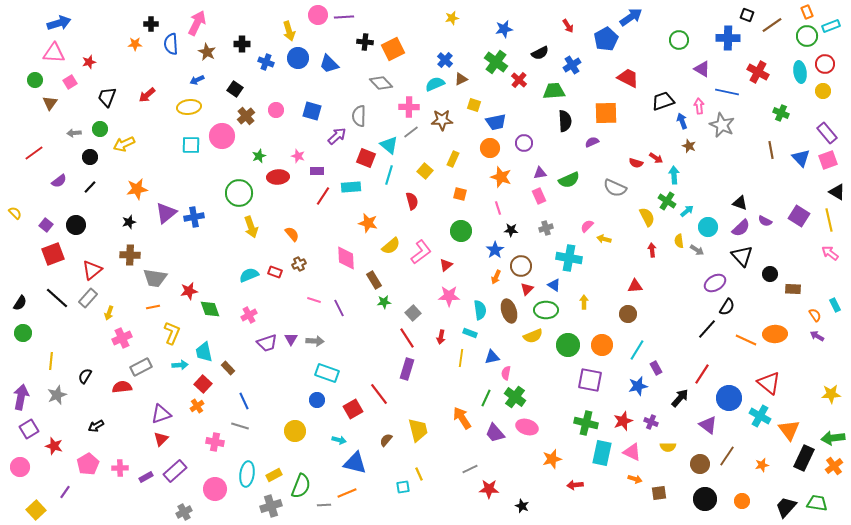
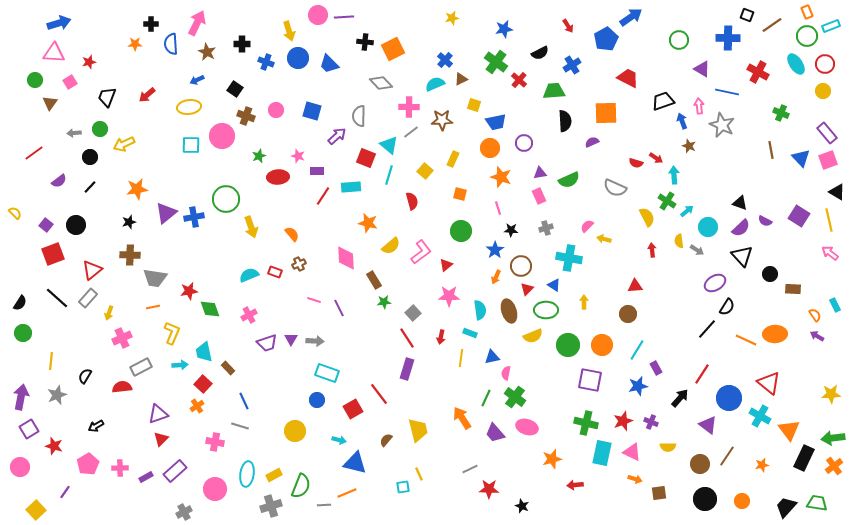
cyan ellipse at (800, 72): moved 4 px left, 8 px up; rotated 25 degrees counterclockwise
brown cross at (246, 116): rotated 30 degrees counterclockwise
green circle at (239, 193): moved 13 px left, 6 px down
purple triangle at (161, 414): moved 3 px left
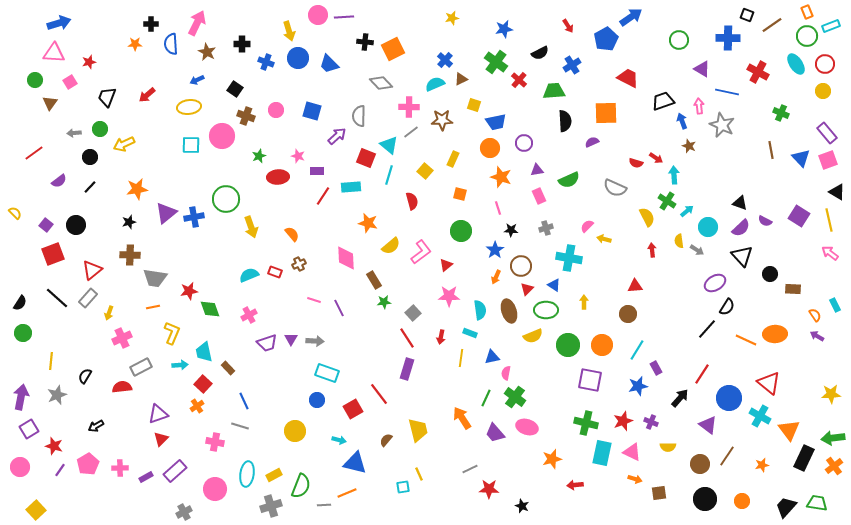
purple triangle at (540, 173): moved 3 px left, 3 px up
purple line at (65, 492): moved 5 px left, 22 px up
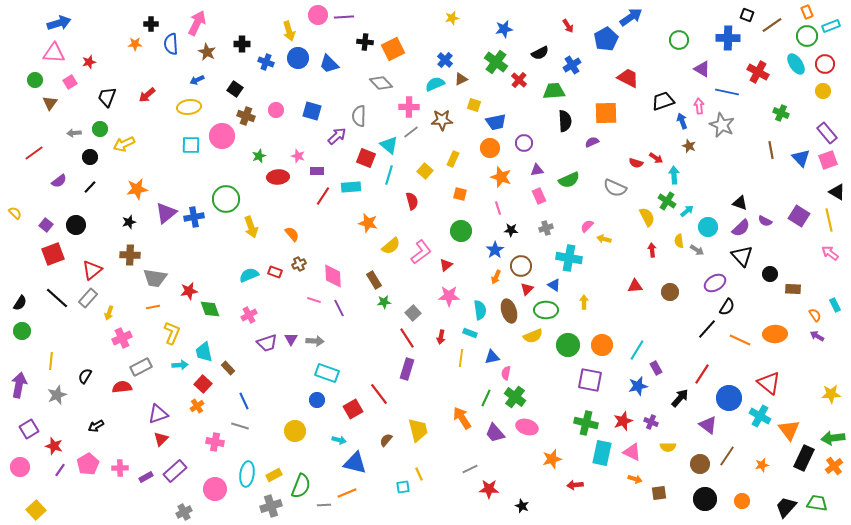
pink diamond at (346, 258): moved 13 px left, 18 px down
brown circle at (628, 314): moved 42 px right, 22 px up
green circle at (23, 333): moved 1 px left, 2 px up
orange line at (746, 340): moved 6 px left
purple arrow at (21, 397): moved 2 px left, 12 px up
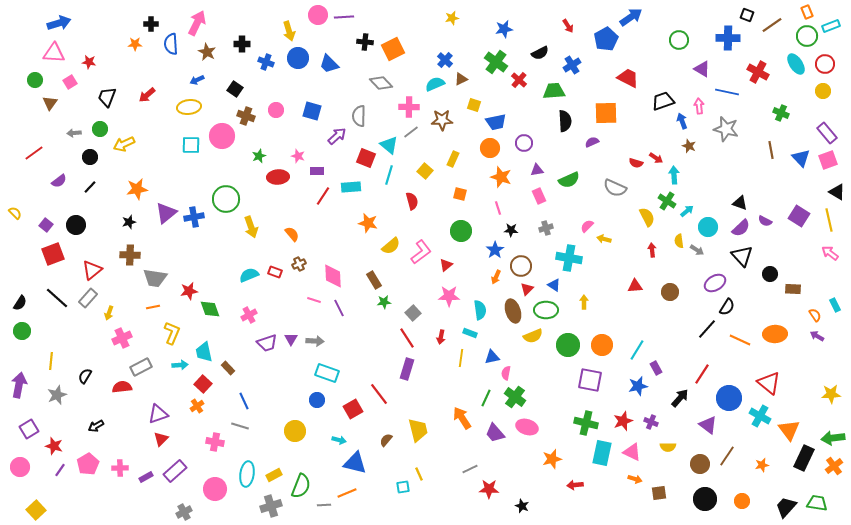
red star at (89, 62): rotated 24 degrees clockwise
gray star at (722, 125): moved 4 px right, 4 px down; rotated 10 degrees counterclockwise
brown ellipse at (509, 311): moved 4 px right
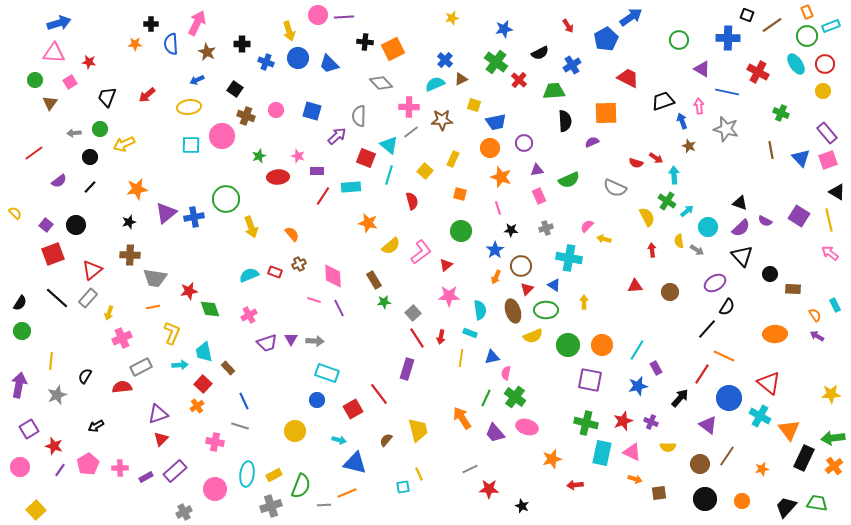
red line at (407, 338): moved 10 px right
orange line at (740, 340): moved 16 px left, 16 px down
orange star at (762, 465): moved 4 px down
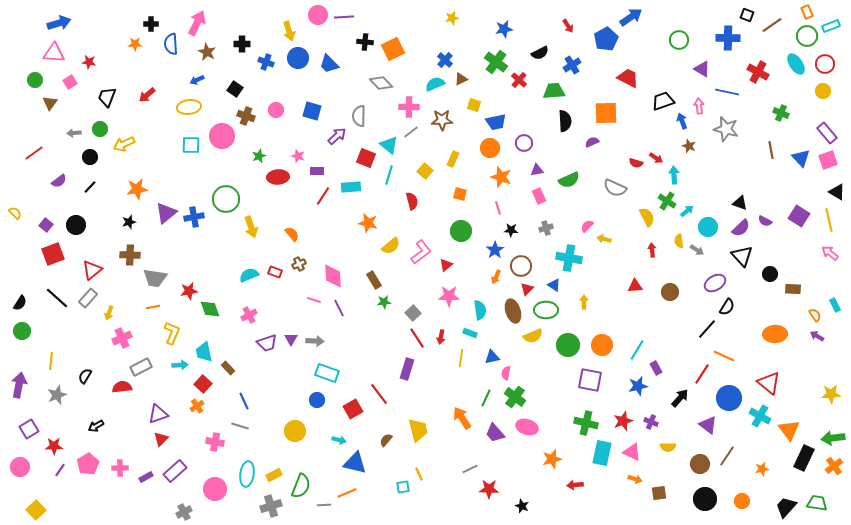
red star at (54, 446): rotated 18 degrees counterclockwise
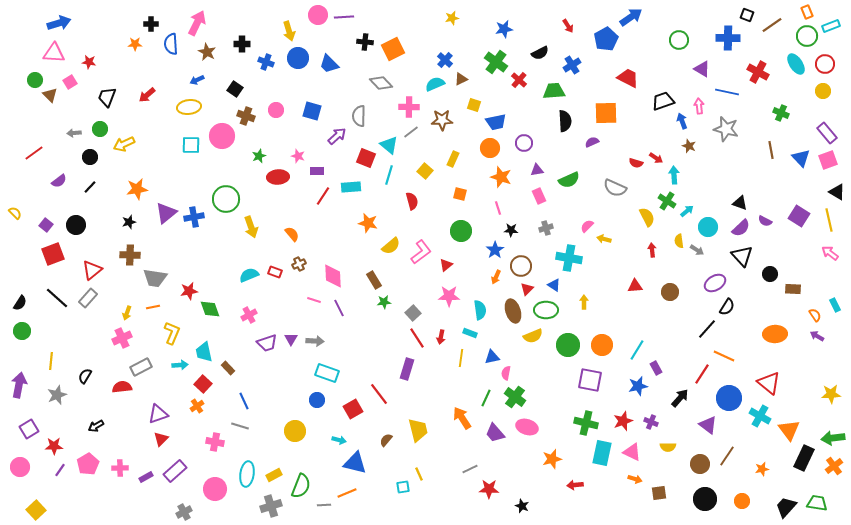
brown triangle at (50, 103): moved 8 px up; rotated 21 degrees counterclockwise
yellow arrow at (109, 313): moved 18 px right
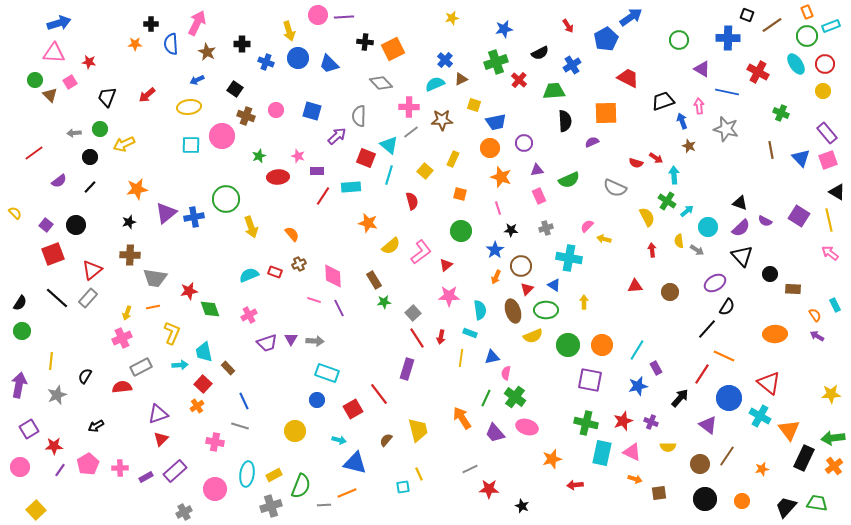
green cross at (496, 62): rotated 35 degrees clockwise
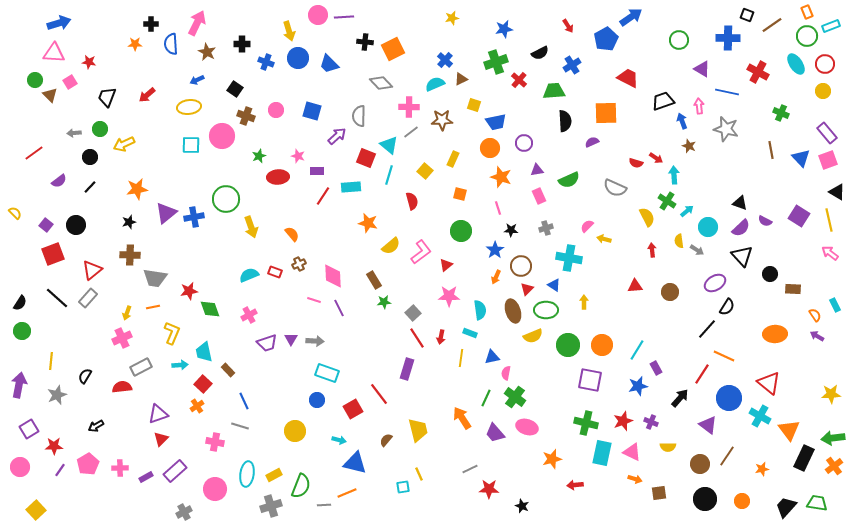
brown rectangle at (228, 368): moved 2 px down
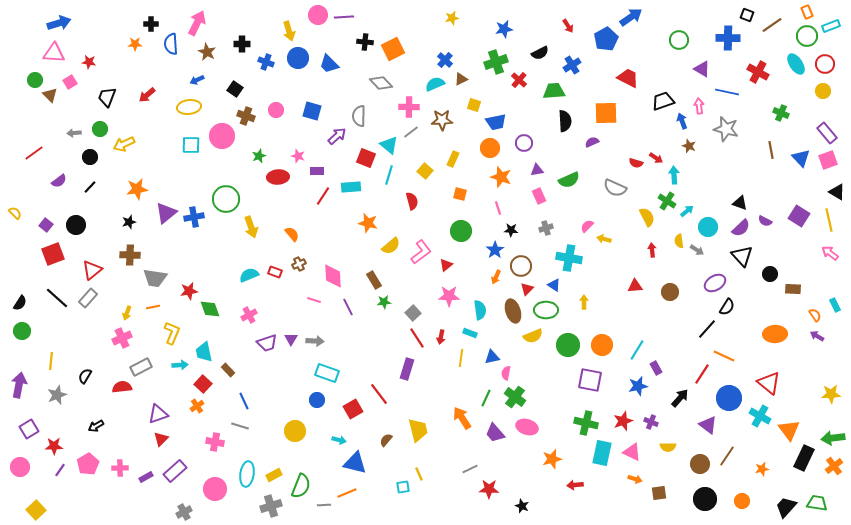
purple line at (339, 308): moved 9 px right, 1 px up
